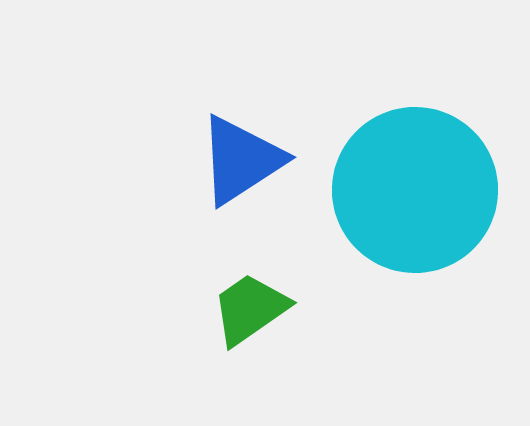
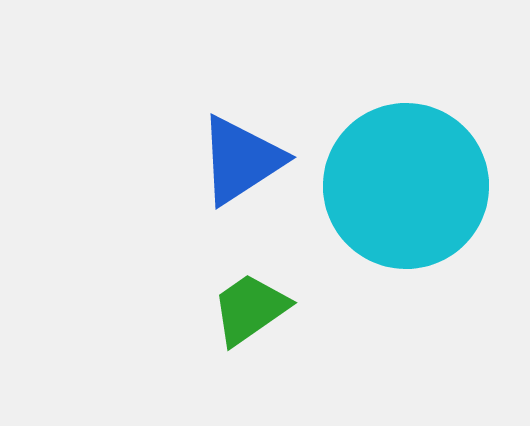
cyan circle: moved 9 px left, 4 px up
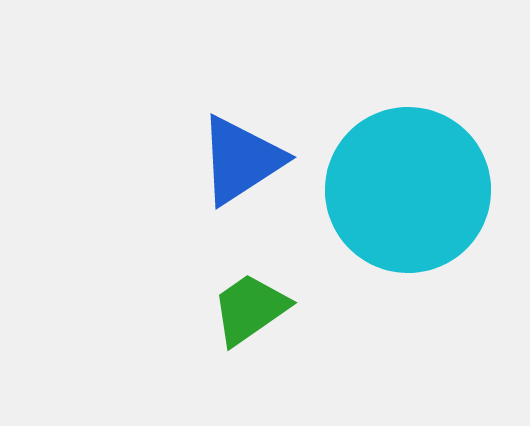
cyan circle: moved 2 px right, 4 px down
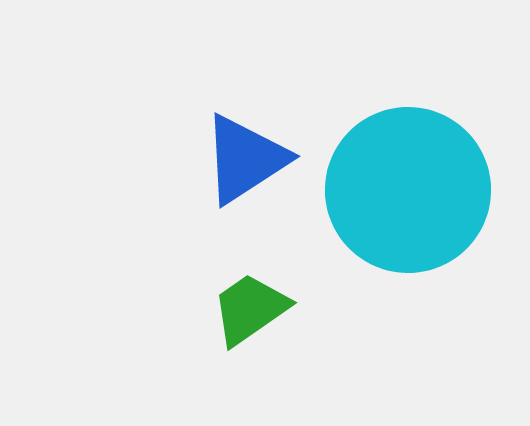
blue triangle: moved 4 px right, 1 px up
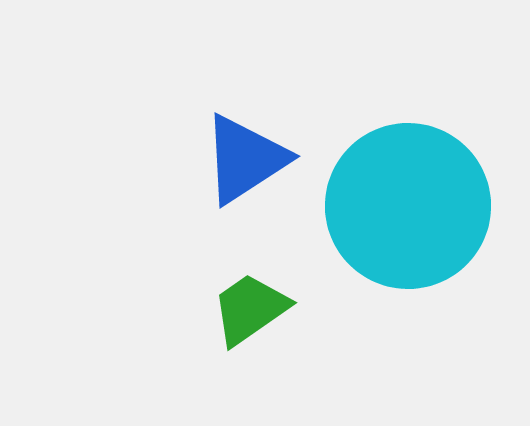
cyan circle: moved 16 px down
